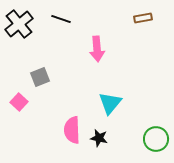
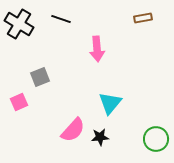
black cross: rotated 20 degrees counterclockwise
pink square: rotated 24 degrees clockwise
pink semicircle: moved 1 px right; rotated 136 degrees counterclockwise
black star: moved 1 px right, 1 px up; rotated 18 degrees counterclockwise
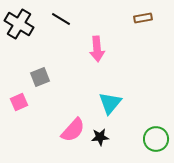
black line: rotated 12 degrees clockwise
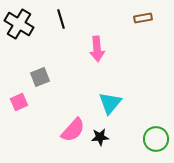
black line: rotated 42 degrees clockwise
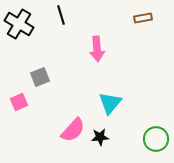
black line: moved 4 px up
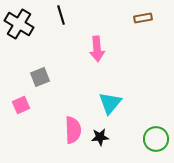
pink square: moved 2 px right, 3 px down
pink semicircle: rotated 44 degrees counterclockwise
